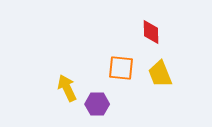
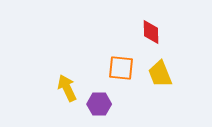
purple hexagon: moved 2 px right
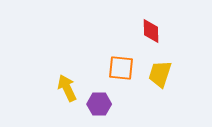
red diamond: moved 1 px up
yellow trapezoid: rotated 40 degrees clockwise
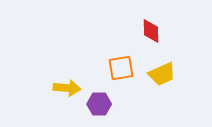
orange square: rotated 16 degrees counterclockwise
yellow trapezoid: moved 2 px right; rotated 132 degrees counterclockwise
yellow arrow: rotated 120 degrees clockwise
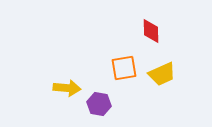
orange square: moved 3 px right
purple hexagon: rotated 10 degrees clockwise
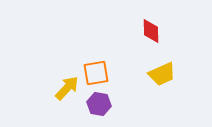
orange square: moved 28 px left, 5 px down
yellow arrow: rotated 52 degrees counterclockwise
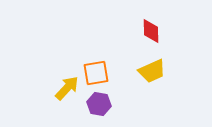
yellow trapezoid: moved 10 px left, 3 px up
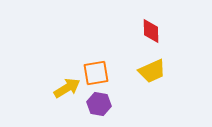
yellow arrow: rotated 16 degrees clockwise
